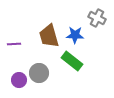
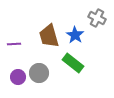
blue star: rotated 30 degrees clockwise
green rectangle: moved 1 px right, 2 px down
purple circle: moved 1 px left, 3 px up
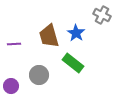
gray cross: moved 5 px right, 3 px up
blue star: moved 1 px right, 2 px up
gray circle: moved 2 px down
purple circle: moved 7 px left, 9 px down
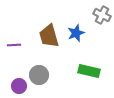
blue star: rotated 18 degrees clockwise
purple line: moved 1 px down
green rectangle: moved 16 px right, 8 px down; rotated 25 degrees counterclockwise
purple circle: moved 8 px right
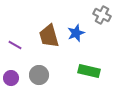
purple line: moved 1 px right; rotated 32 degrees clockwise
purple circle: moved 8 px left, 8 px up
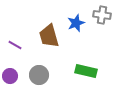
gray cross: rotated 18 degrees counterclockwise
blue star: moved 10 px up
green rectangle: moved 3 px left
purple circle: moved 1 px left, 2 px up
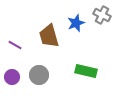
gray cross: rotated 18 degrees clockwise
purple circle: moved 2 px right, 1 px down
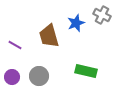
gray circle: moved 1 px down
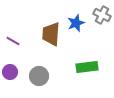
brown trapezoid: moved 2 px right, 2 px up; rotated 20 degrees clockwise
purple line: moved 2 px left, 4 px up
green rectangle: moved 1 px right, 4 px up; rotated 20 degrees counterclockwise
purple circle: moved 2 px left, 5 px up
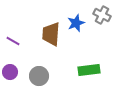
green rectangle: moved 2 px right, 3 px down
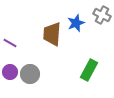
brown trapezoid: moved 1 px right
purple line: moved 3 px left, 2 px down
green rectangle: rotated 55 degrees counterclockwise
gray circle: moved 9 px left, 2 px up
